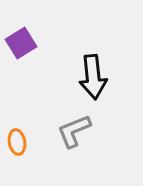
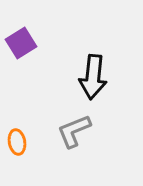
black arrow: rotated 12 degrees clockwise
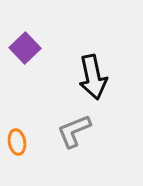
purple square: moved 4 px right, 5 px down; rotated 12 degrees counterclockwise
black arrow: rotated 18 degrees counterclockwise
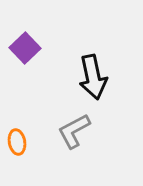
gray L-shape: rotated 6 degrees counterclockwise
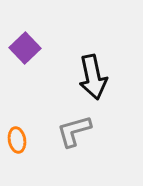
gray L-shape: rotated 12 degrees clockwise
orange ellipse: moved 2 px up
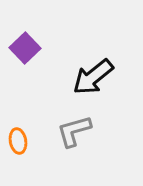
black arrow: rotated 63 degrees clockwise
orange ellipse: moved 1 px right, 1 px down
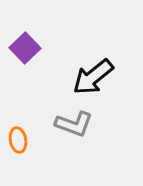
gray L-shape: moved 7 px up; rotated 144 degrees counterclockwise
orange ellipse: moved 1 px up
